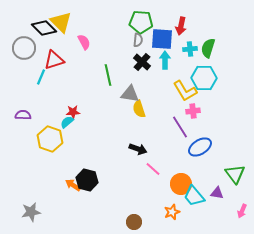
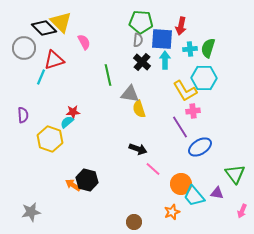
purple semicircle: rotated 84 degrees clockwise
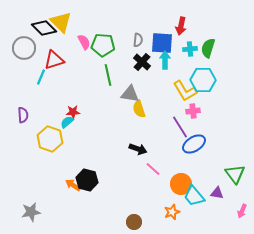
green pentagon: moved 38 px left, 23 px down
blue square: moved 4 px down
cyan hexagon: moved 1 px left, 2 px down
blue ellipse: moved 6 px left, 3 px up
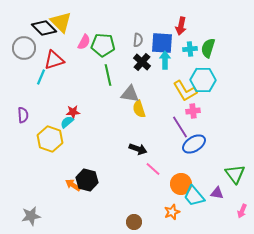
pink semicircle: rotated 56 degrees clockwise
gray star: moved 4 px down
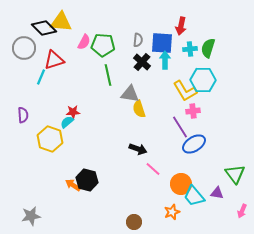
yellow triangle: rotated 40 degrees counterclockwise
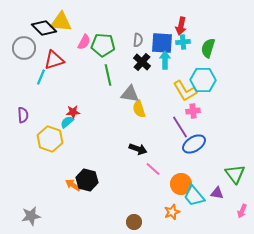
cyan cross: moved 7 px left, 7 px up
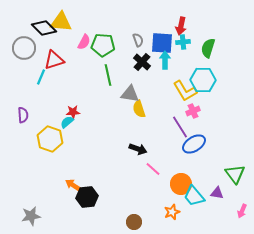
gray semicircle: rotated 24 degrees counterclockwise
pink cross: rotated 16 degrees counterclockwise
black hexagon: moved 17 px down; rotated 20 degrees counterclockwise
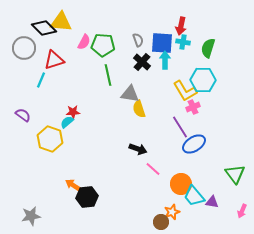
cyan cross: rotated 16 degrees clockwise
cyan line: moved 3 px down
pink cross: moved 4 px up
purple semicircle: rotated 49 degrees counterclockwise
purple triangle: moved 5 px left, 9 px down
brown circle: moved 27 px right
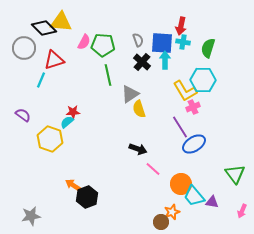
gray triangle: rotated 42 degrees counterclockwise
black hexagon: rotated 15 degrees counterclockwise
